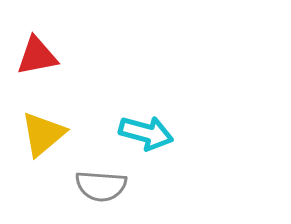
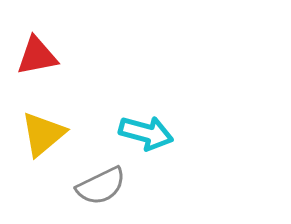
gray semicircle: rotated 30 degrees counterclockwise
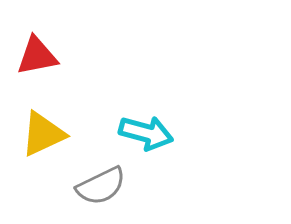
yellow triangle: rotated 15 degrees clockwise
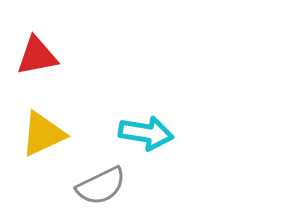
cyan arrow: rotated 6 degrees counterclockwise
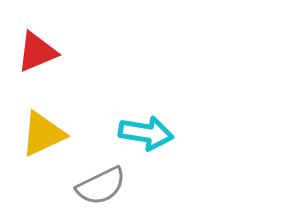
red triangle: moved 4 px up; rotated 12 degrees counterclockwise
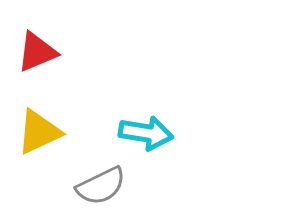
yellow triangle: moved 4 px left, 2 px up
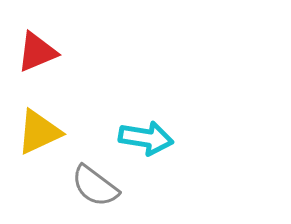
cyan arrow: moved 5 px down
gray semicircle: moved 6 px left; rotated 63 degrees clockwise
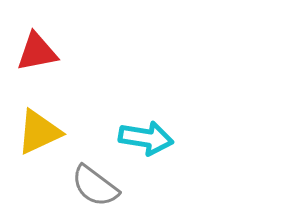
red triangle: rotated 12 degrees clockwise
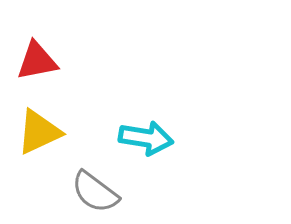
red triangle: moved 9 px down
gray semicircle: moved 6 px down
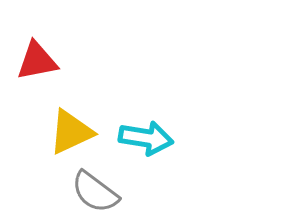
yellow triangle: moved 32 px right
